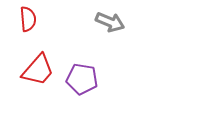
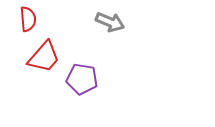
red trapezoid: moved 6 px right, 13 px up
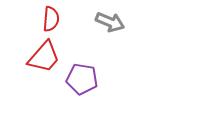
red semicircle: moved 23 px right; rotated 10 degrees clockwise
